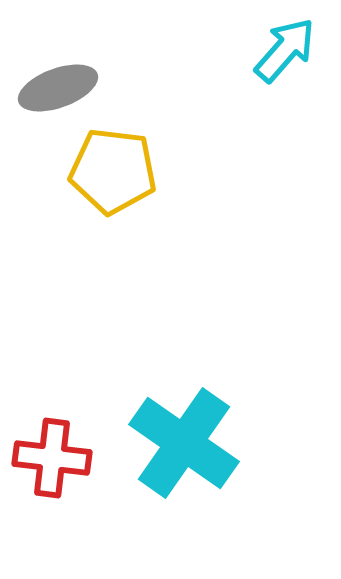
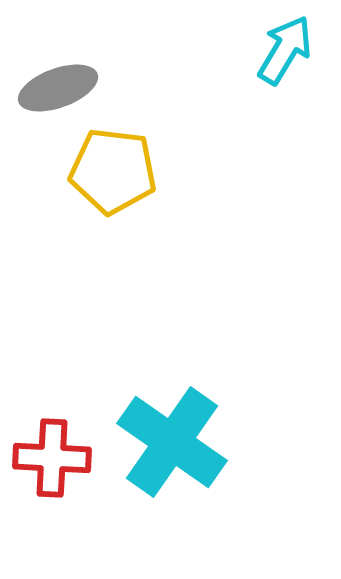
cyan arrow: rotated 10 degrees counterclockwise
cyan cross: moved 12 px left, 1 px up
red cross: rotated 4 degrees counterclockwise
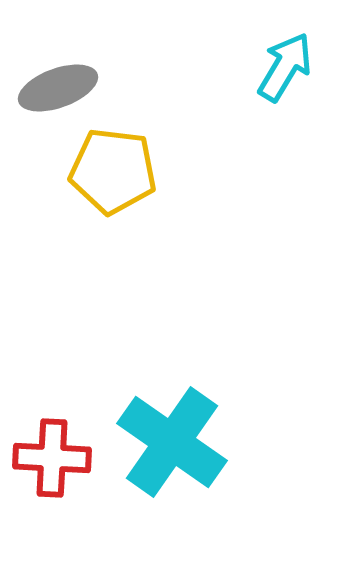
cyan arrow: moved 17 px down
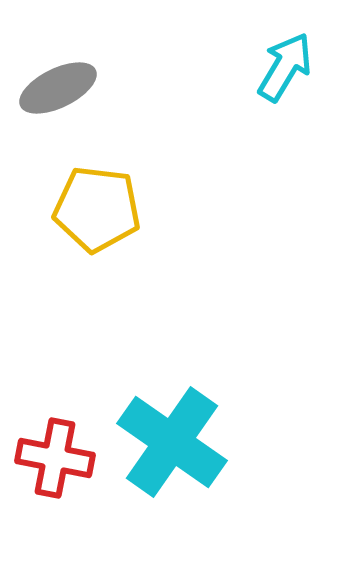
gray ellipse: rotated 6 degrees counterclockwise
yellow pentagon: moved 16 px left, 38 px down
red cross: moved 3 px right; rotated 8 degrees clockwise
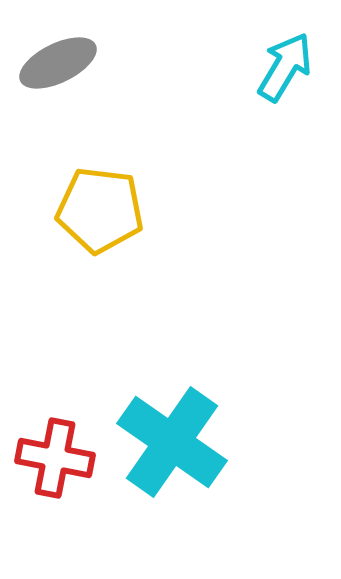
gray ellipse: moved 25 px up
yellow pentagon: moved 3 px right, 1 px down
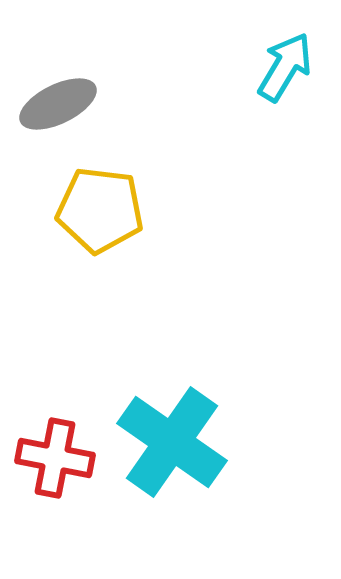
gray ellipse: moved 41 px down
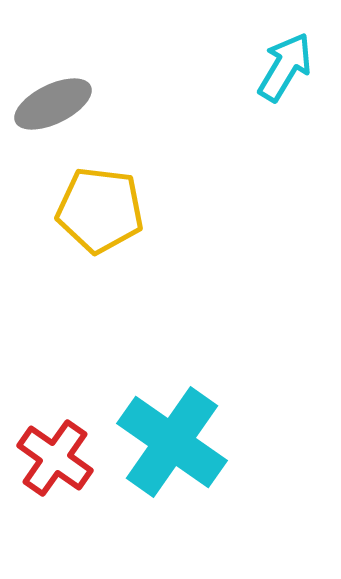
gray ellipse: moved 5 px left
red cross: rotated 24 degrees clockwise
